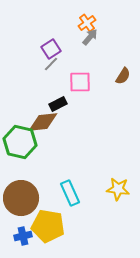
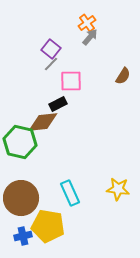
purple square: rotated 18 degrees counterclockwise
pink square: moved 9 px left, 1 px up
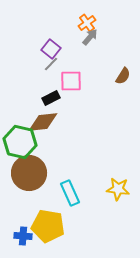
black rectangle: moved 7 px left, 6 px up
brown circle: moved 8 px right, 25 px up
blue cross: rotated 18 degrees clockwise
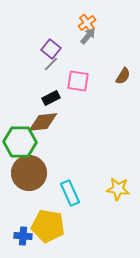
gray arrow: moved 2 px left, 1 px up
pink square: moved 7 px right; rotated 10 degrees clockwise
green hexagon: rotated 12 degrees counterclockwise
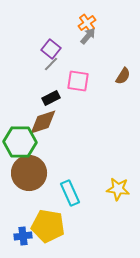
brown diamond: rotated 12 degrees counterclockwise
blue cross: rotated 12 degrees counterclockwise
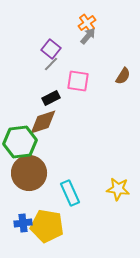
green hexagon: rotated 8 degrees counterclockwise
yellow pentagon: moved 1 px left
blue cross: moved 13 px up
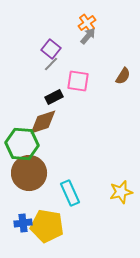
black rectangle: moved 3 px right, 1 px up
green hexagon: moved 2 px right, 2 px down; rotated 12 degrees clockwise
yellow star: moved 3 px right, 3 px down; rotated 20 degrees counterclockwise
